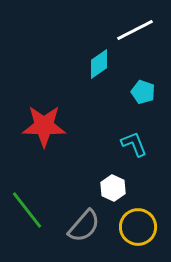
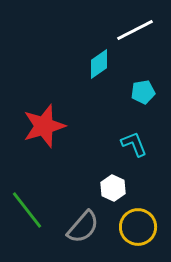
cyan pentagon: rotated 30 degrees counterclockwise
red star: rotated 18 degrees counterclockwise
gray semicircle: moved 1 px left, 1 px down
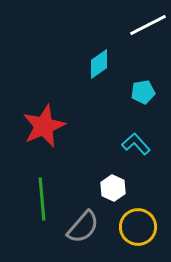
white line: moved 13 px right, 5 px up
red star: rotated 6 degrees counterclockwise
cyan L-shape: moved 2 px right; rotated 20 degrees counterclockwise
green line: moved 15 px right, 11 px up; rotated 33 degrees clockwise
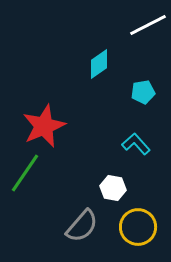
white hexagon: rotated 15 degrees counterclockwise
green line: moved 17 px left, 26 px up; rotated 39 degrees clockwise
gray semicircle: moved 1 px left, 1 px up
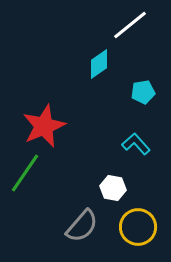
white line: moved 18 px left; rotated 12 degrees counterclockwise
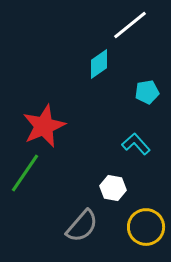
cyan pentagon: moved 4 px right
yellow circle: moved 8 px right
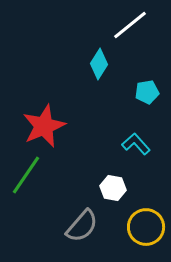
cyan diamond: rotated 24 degrees counterclockwise
green line: moved 1 px right, 2 px down
